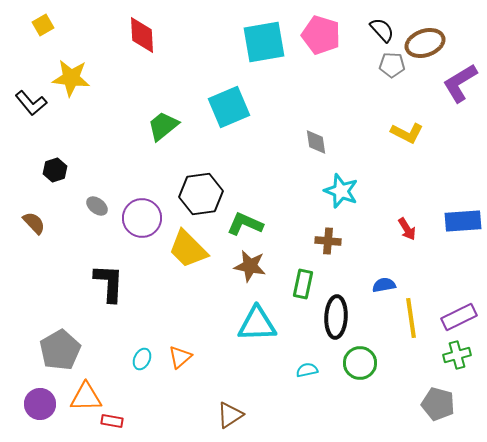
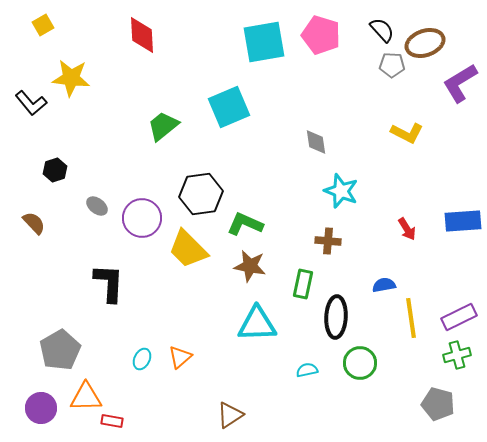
purple circle at (40, 404): moved 1 px right, 4 px down
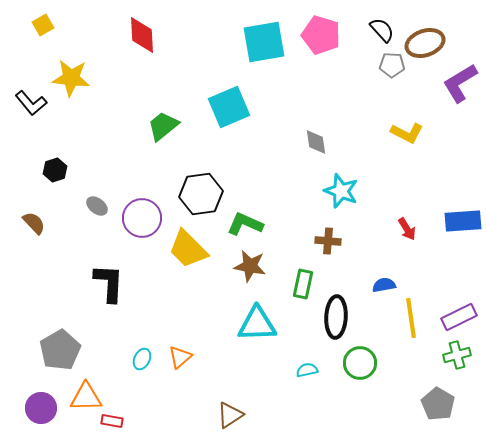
gray pentagon at (438, 404): rotated 16 degrees clockwise
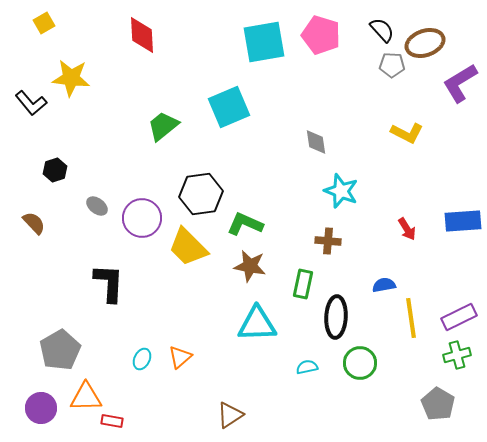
yellow square at (43, 25): moved 1 px right, 2 px up
yellow trapezoid at (188, 249): moved 2 px up
cyan semicircle at (307, 370): moved 3 px up
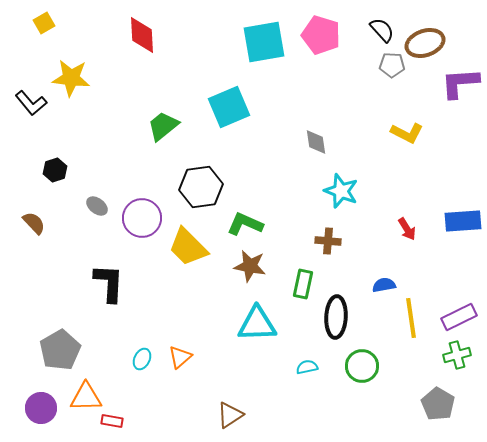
purple L-shape at (460, 83): rotated 27 degrees clockwise
black hexagon at (201, 194): moved 7 px up
green circle at (360, 363): moved 2 px right, 3 px down
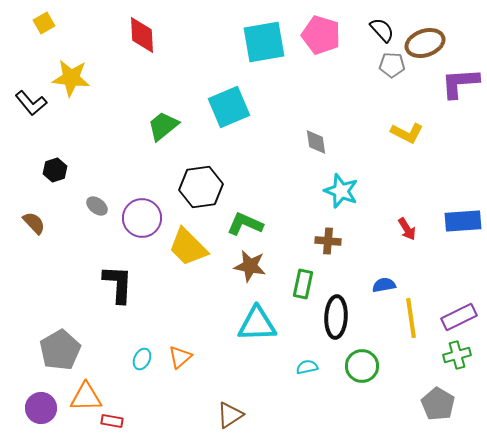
black L-shape at (109, 283): moved 9 px right, 1 px down
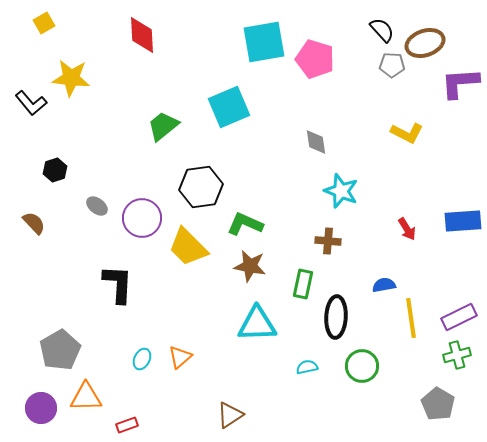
pink pentagon at (321, 35): moved 6 px left, 24 px down
red rectangle at (112, 421): moved 15 px right, 4 px down; rotated 30 degrees counterclockwise
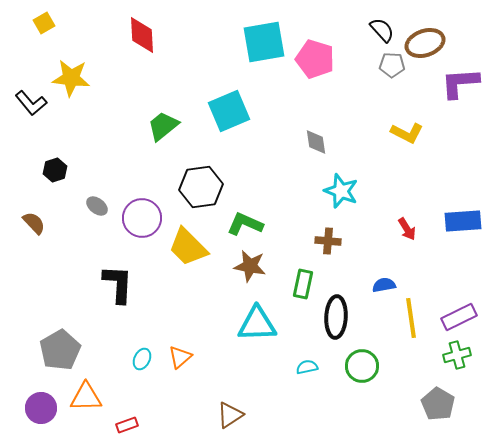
cyan square at (229, 107): moved 4 px down
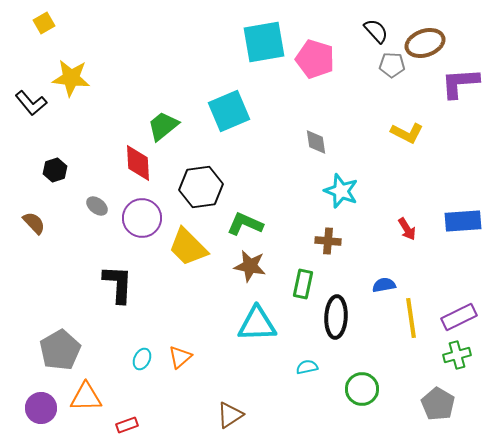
black semicircle at (382, 30): moved 6 px left, 1 px down
red diamond at (142, 35): moved 4 px left, 128 px down
green circle at (362, 366): moved 23 px down
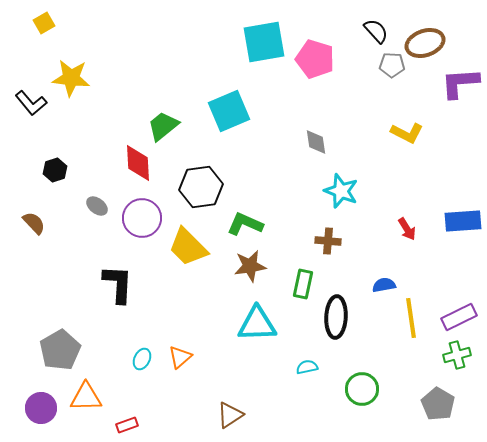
brown star at (250, 266): rotated 20 degrees counterclockwise
